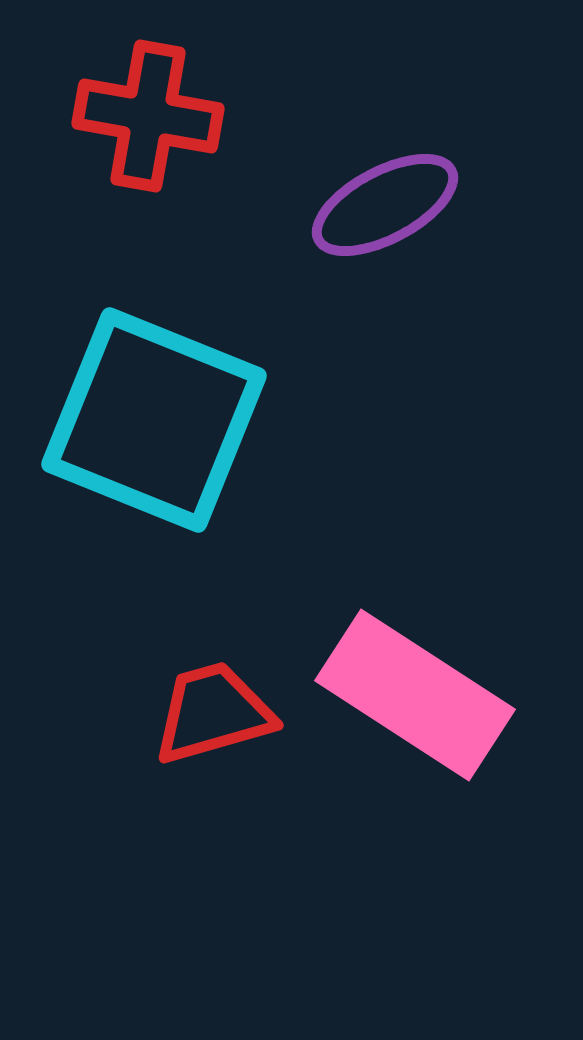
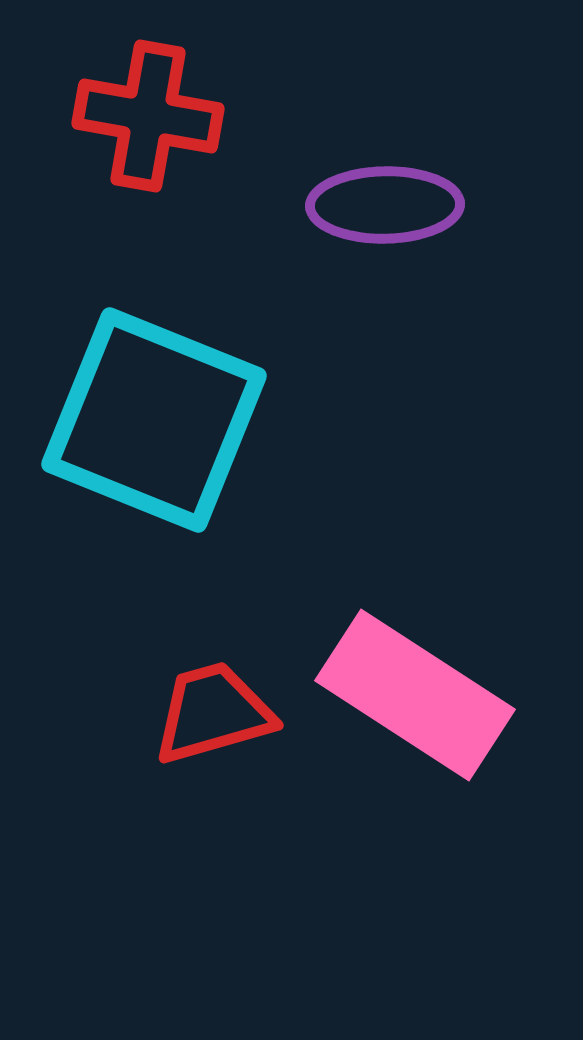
purple ellipse: rotated 27 degrees clockwise
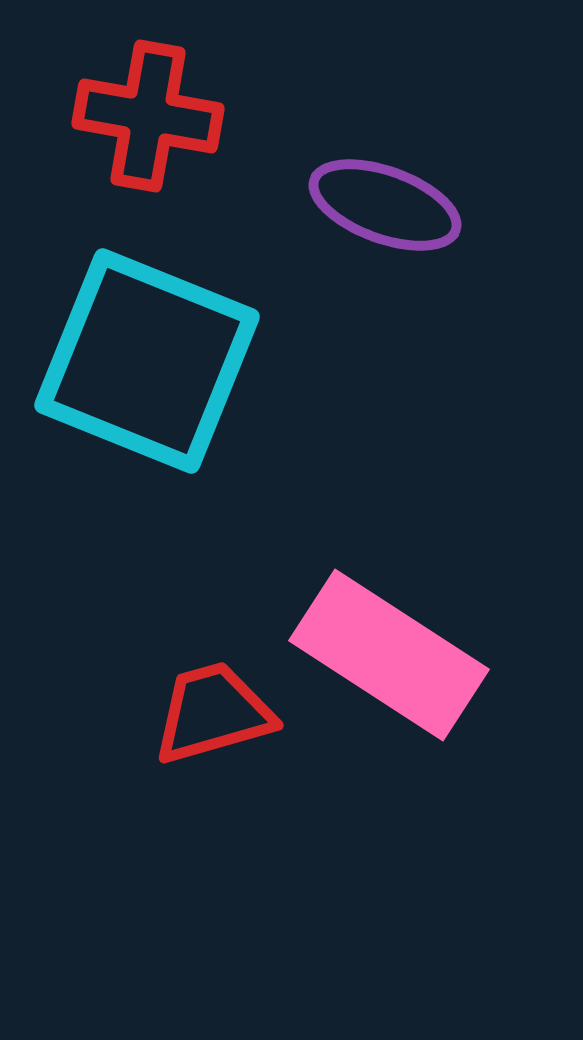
purple ellipse: rotated 21 degrees clockwise
cyan square: moved 7 px left, 59 px up
pink rectangle: moved 26 px left, 40 px up
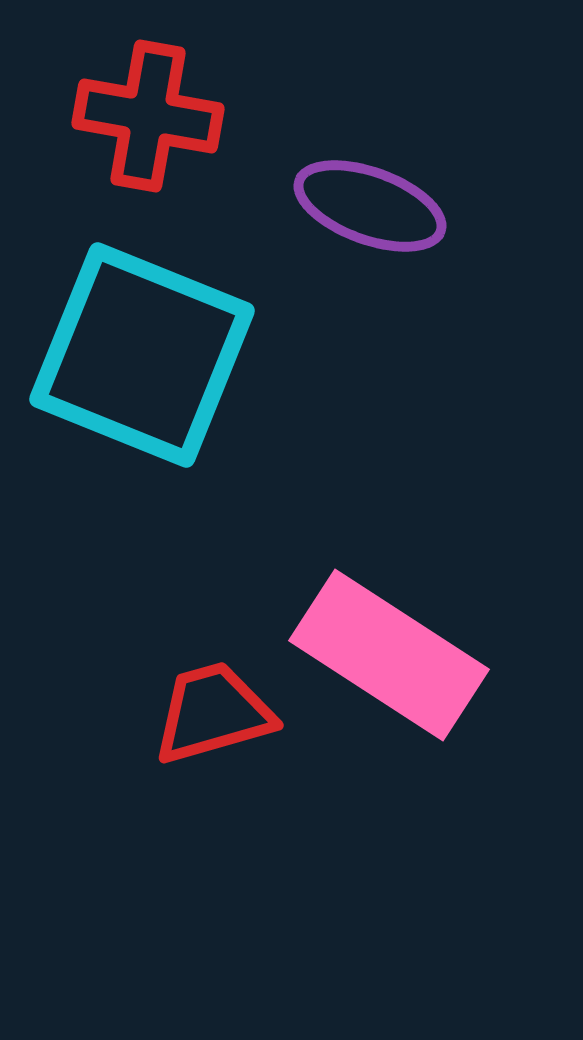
purple ellipse: moved 15 px left, 1 px down
cyan square: moved 5 px left, 6 px up
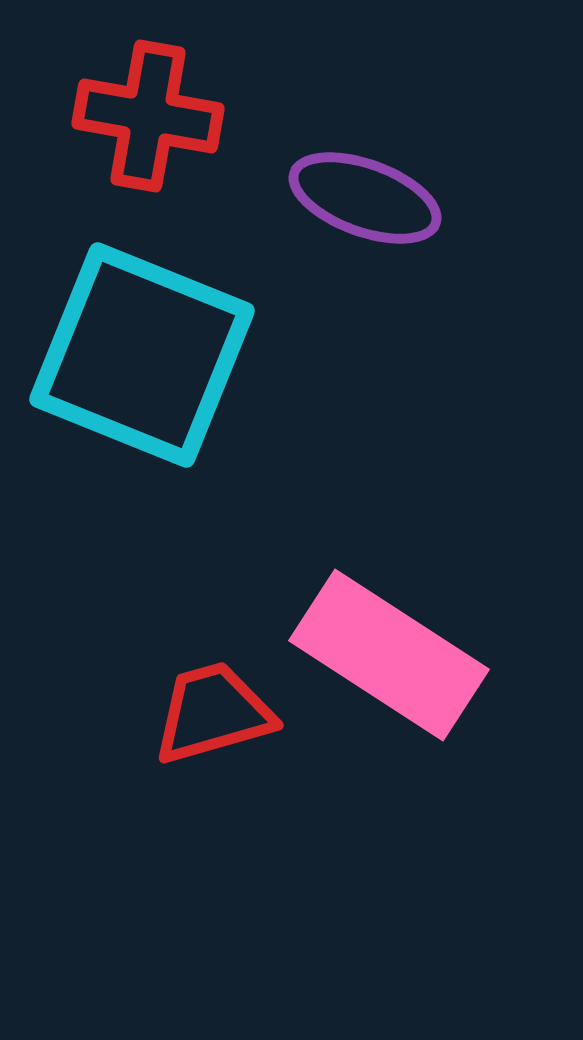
purple ellipse: moved 5 px left, 8 px up
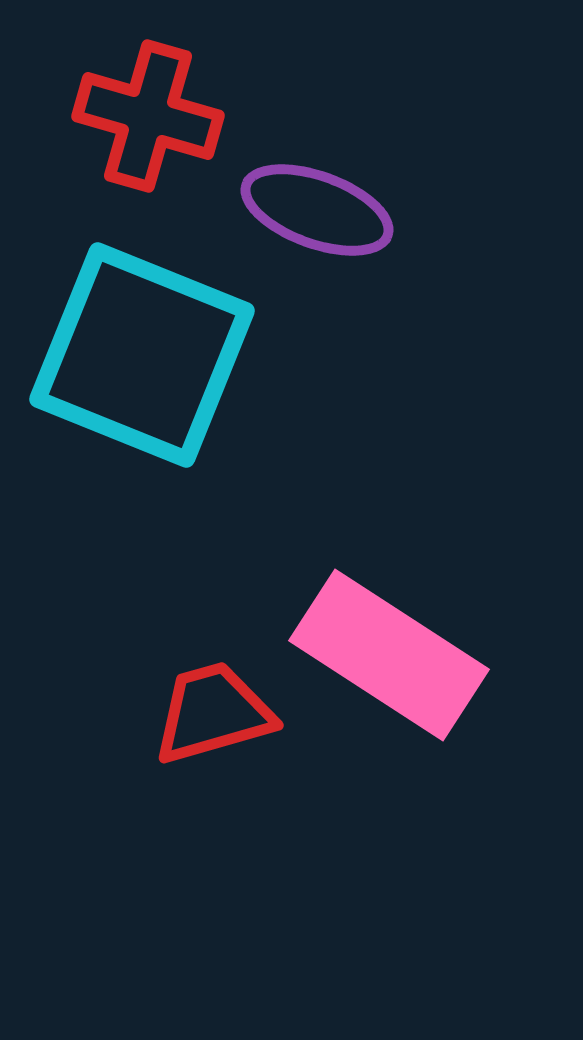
red cross: rotated 6 degrees clockwise
purple ellipse: moved 48 px left, 12 px down
